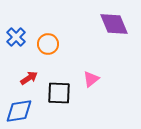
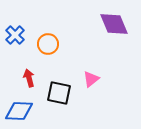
blue cross: moved 1 px left, 2 px up
red arrow: rotated 72 degrees counterclockwise
black square: rotated 10 degrees clockwise
blue diamond: rotated 12 degrees clockwise
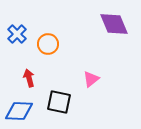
blue cross: moved 2 px right, 1 px up
black square: moved 9 px down
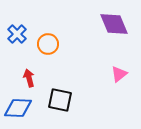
pink triangle: moved 28 px right, 5 px up
black square: moved 1 px right, 2 px up
blue diamond: moved 1 px left, 3 px up
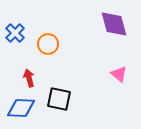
purple diamond: rotated 8 degrees clockwise
blue cross: moved 2 px left, 1 px up
pink triangle: rotated 42 degrees counterclockwise
black square: moved 1 px left, 1 px up
blue diamond: moved 3 px right
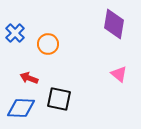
purple diamond: rotated 24 degrees clockwise
red arrow: rotated 54 degrees counterclockwise
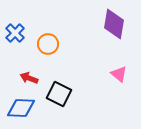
black square: moved 5 px up; rotated 15 degrees clockwise
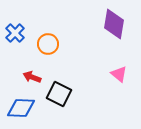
red arrow: moved 3 px right, 1 px up
